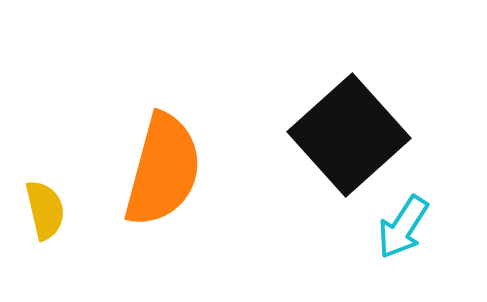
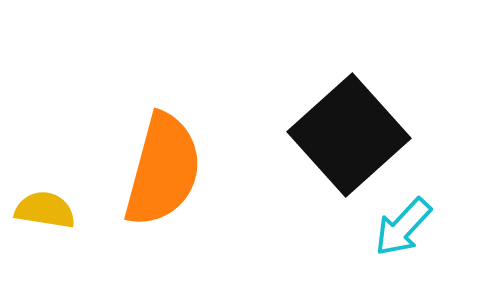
yellow semicircle: rotated 68 degrees counterclockwise
cyan arrow: rotated 10 degrees clockwise
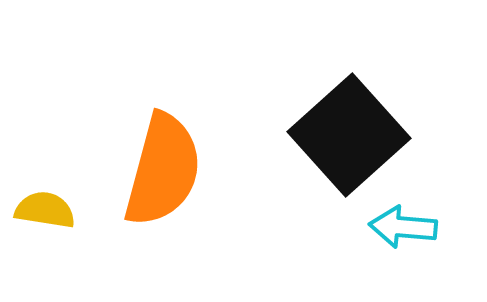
cyan arrow: rotated 52 degrees clockwise
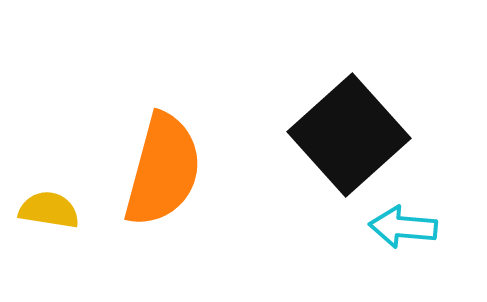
yellow semicircle: moved 4 px right
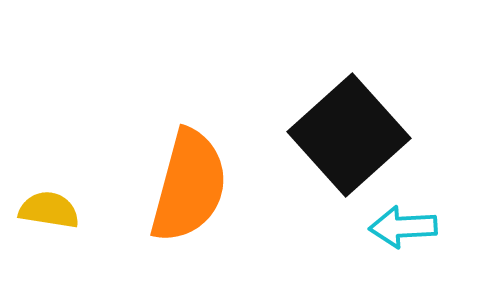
orange semicircle: moved 26 px right, 16 px down
cyan arrow: rotated 8 degrees counterclockwise
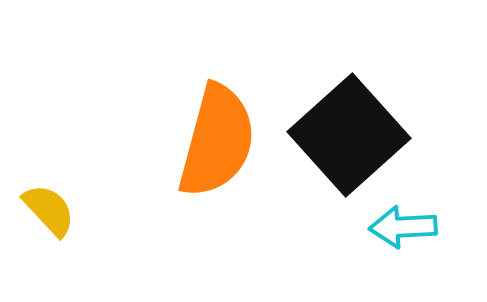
orange semicircle: moved 28 px right, 45 px up
yellow semicircle: rotated 38 degrees clockwise
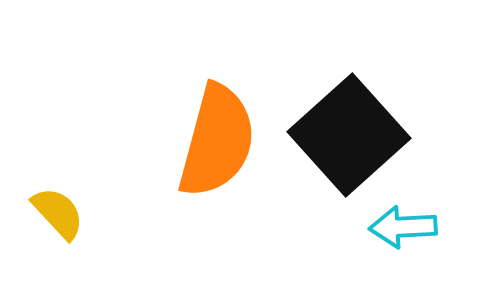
yellow semicircle: moved 9 px right, 3 px down
